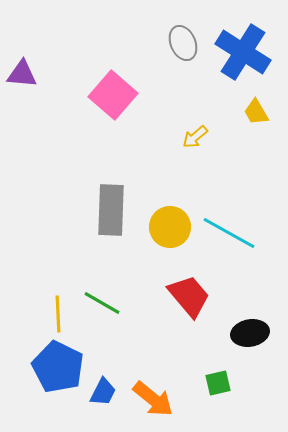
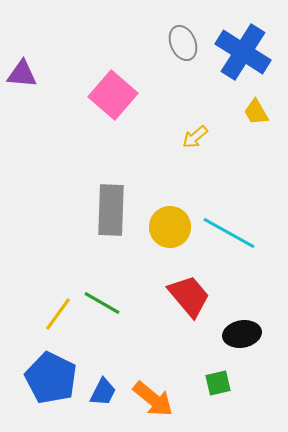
yellow line: rotated 39 degrees clockwise
black ellipse: moved 8 px left, 1 px down
blue pentagon: moved 7 px left, 11 px down
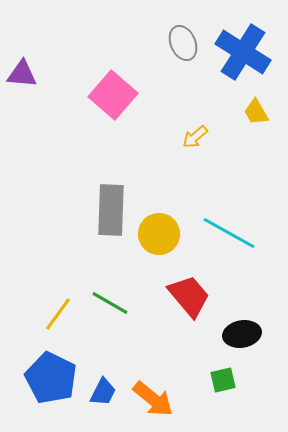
yellow circle: moved 11 px left, 7 px down
green line: moved 8 px right
green square: moved 5 px right, 3 px up
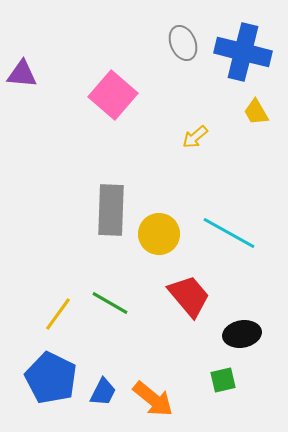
blue cross: rotated 18 degrees counterclockwise
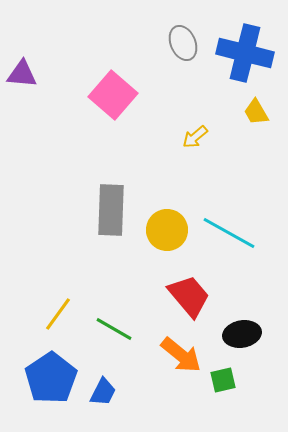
blue cross: moved 2 px right, 1 px down
yellow circle: moved 8 px right, 4 px up
green line: moved 4 px right, 26 px down
blue pentagon: rotated 12 degrees clockwise
orange arrow: moved 28 px right, 44 px up
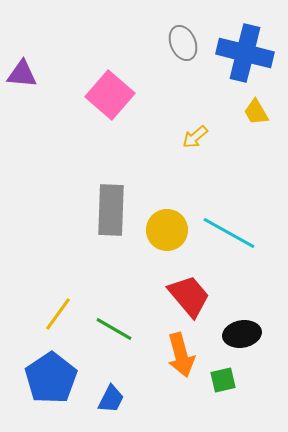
pink square: moved 3 px left
orange arrow: rotated 36 degrees clockwise
blue trapezoid: moved 8 px right, 7 px down
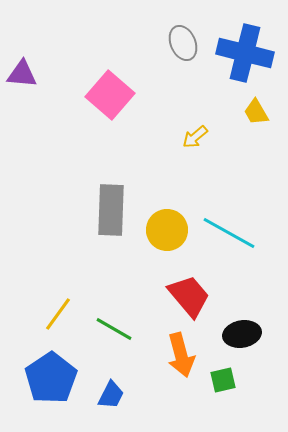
blue trapezoid: moved 4 px up
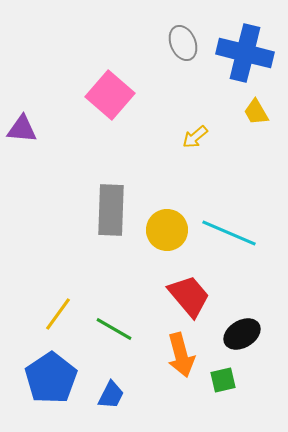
purple triangle: moved 55 px down
cyan line: rotated 6 degrees counterclockwise
black ellipse: rotated 21 degrees counterclockwise
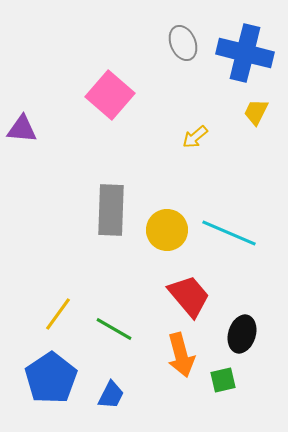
yellow trapezoid: rotated 56 degrees clockwise
black ellipse: rotated 42 degrees counterclockwise
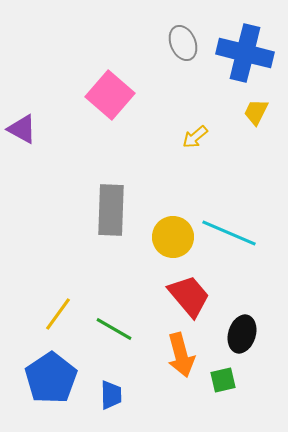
purple triangle: rotated 24 degrees clockwise
yellow circle: moved 6 px right, 7 px down
blue trapezoid: rotated 28 degrees counterclockwise
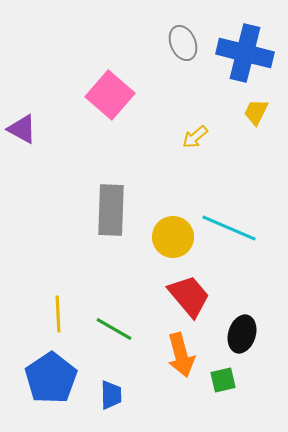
cyan line: moved 5 px up
yellow line: rotated 39 degrees counterclockwise
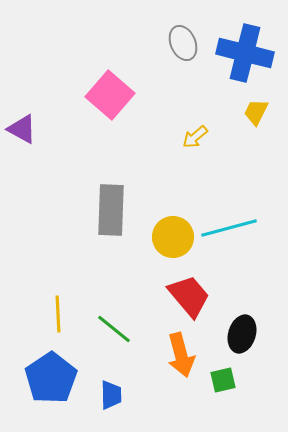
cyan line: rotated 38 degrees counterclockwise
green line: rotated 9 degrees clockwise
